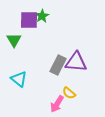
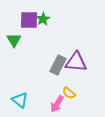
green star: moved 1 px right, 3 px down
cyan triangle: moved 1 px right, 21 px down
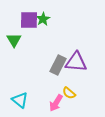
pink arrow: moved 1 px left, 1 px up
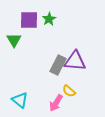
green star: moved 6 px right
purple triangle: moved 1 px left, 1 px up
yellow semicircle: moved 2 px up
